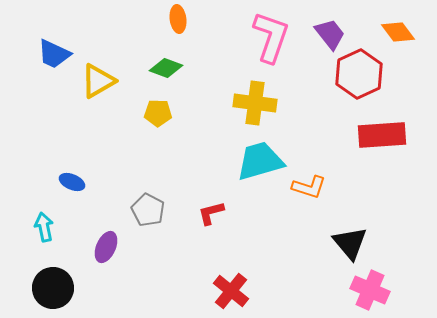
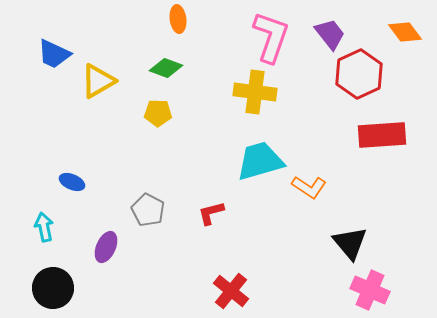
orange diamond: moved 7 px right
yellow cross: moved 11 px up
orange L-shape: rotated 16 degrees clockwise
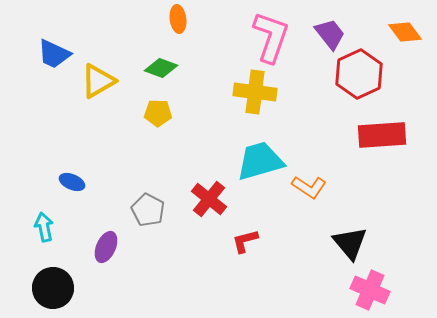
green diamond: moved 5 px left
red L-shape: moved 34 px right, 28 px down
red cross: moved 22 px left, 92 px up
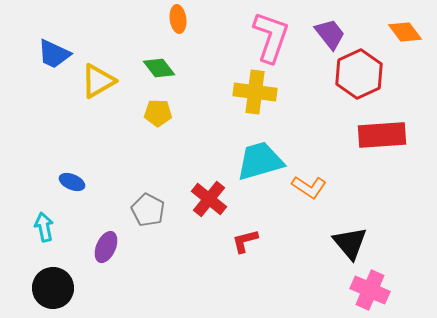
green diamond: moved 2 px left; rotated 32 degrees clockwise
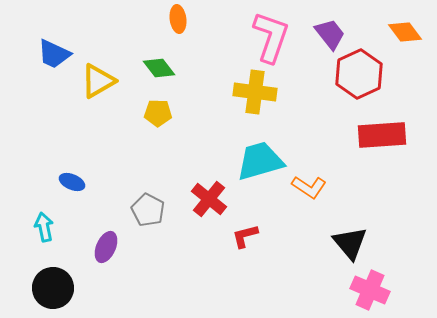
red L-shape: moved 5 px up
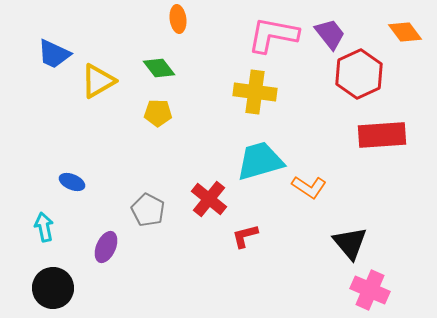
pink L-shape: moved 2 px right, 2 px up; rotated 98 degrees counterclockwise
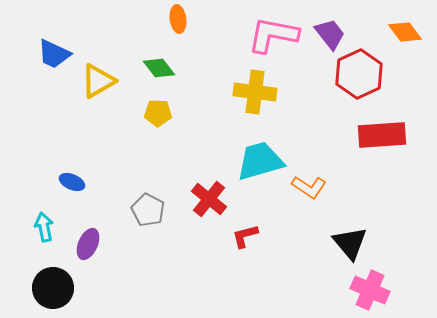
purple ellipse: moved 18 px left, 3 px up
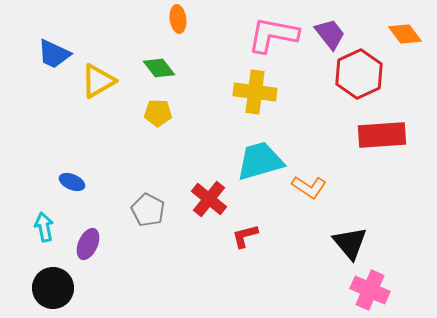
orange diamond: moved 2 px down
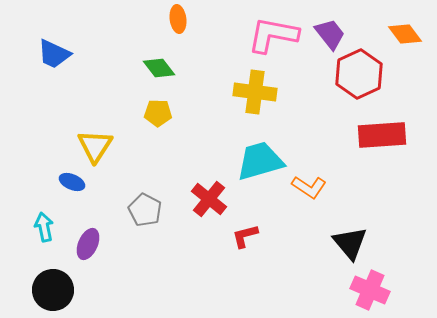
yellow triangle: moved 3 px left, 65 px down; rotated 27 degrees counterclockwise
gray pentagon: moved 3 px left
black circle: moved 2 px down
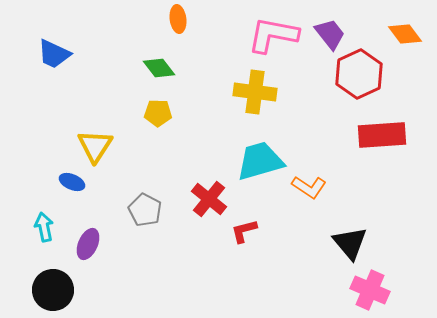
red L-shape: moved 1 px left, 5 px up
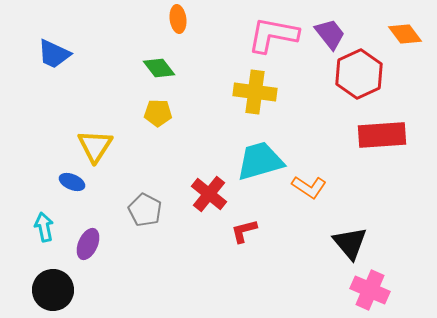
red cross: moved 5 px up
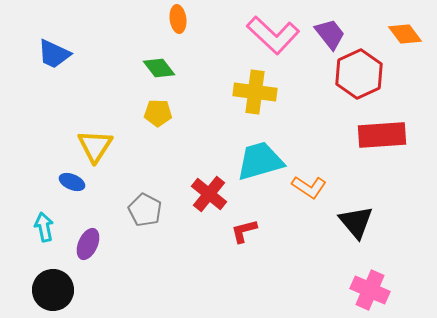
pink L-shape: rotated 148 degrees counterclockwise
black triangle: moved 6 px right, 21 px up
